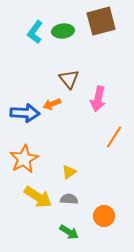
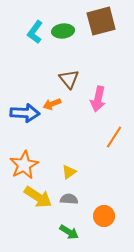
orange star: moved 6 px down
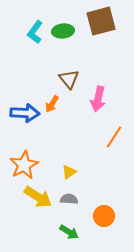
orange arrow: rotated 36 degrees counterclockwise
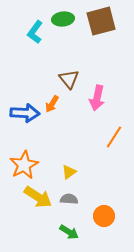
green ellipse: moved 12 px up
pink arrow: moved 1 px left, 1 px up
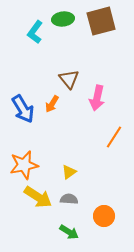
blue arrow: moved 2 px left, 4 px up; rotated 56 degrees clockwise
orange star: rotated 16 degrees clockwise
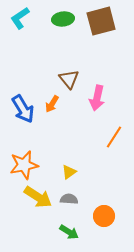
cyan L-shape: moved 15 px left, 14 px up; rotated 20 degrees clockwise
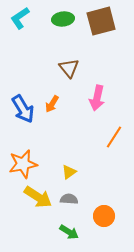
brown triangle: moved 11 px up
orange star: moved 1 px left, 1 px up
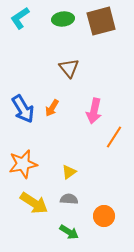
pink arrow: moved 3 px left, 13 px down
orange arrow: moved 4 px down
yellow arrow: moved 4 px left, 6 px down
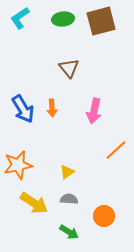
orange arrow: rotated 36 degrees counterclockwise
orange line: moved 2 px right, 13 px down; rotated 15 degrees clockwise
orange star: moved 5 px left, 1 px down
yellow triangle: moved 2 px left
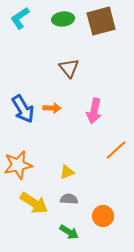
orange arrow: rotated 84 degrees counterclockwise
yellow triangle: rotated 14 degrees clockwise
orange circle: moved 1 px left
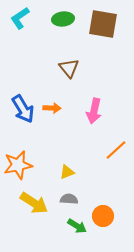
brown square: moved 2 px right, 3 px down; rotated 24 degrees clockwise
green arrow: moved 8 px right, 6 px up
